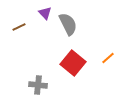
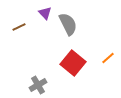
gray cross: rotated 36 degrees counterclockwise
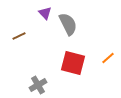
brown line: moved 9 px down
red square: rotated 25 degrees counterclockwise
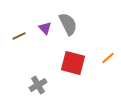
purple triangle: moved 15 px down
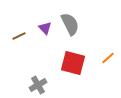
gray semicircle: moved 2 px right
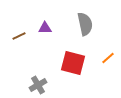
gray semicircle: moved 15 px right; rotated 15 degrees clockwise
purple triangle: rotated 48 degrees counterclockwise
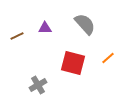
gray semicircle: rotated 30 degrees counterclockwise
brown line: moved 2 px left
